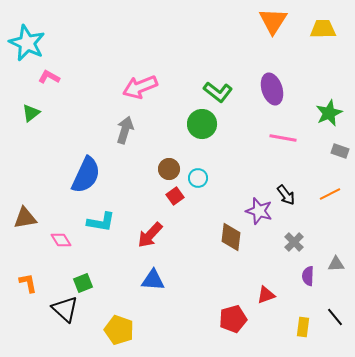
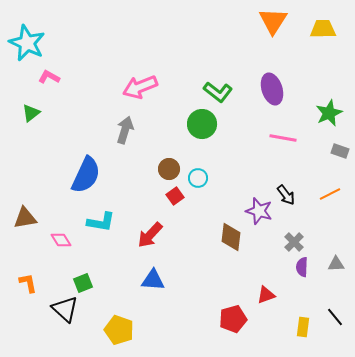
purple semicircle: moved 6 px left, 9 px up
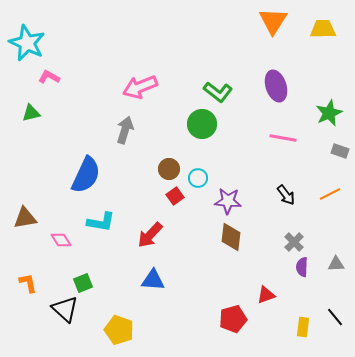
purple ellipse: moved 4 px right, 3 px up
green triangle: rotated 24 degrees clockwise
purple star: moved 31 px left, 10 px up; rotated 12 degrees counterclockwise
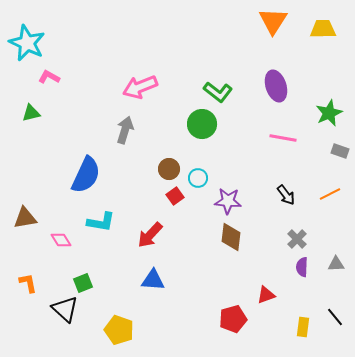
gray cross: moved 3 px right, 3 px up
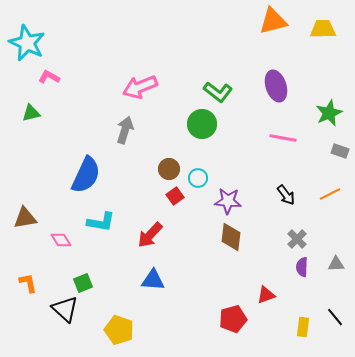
orange triangle: rotated 44 degrees clockwise
